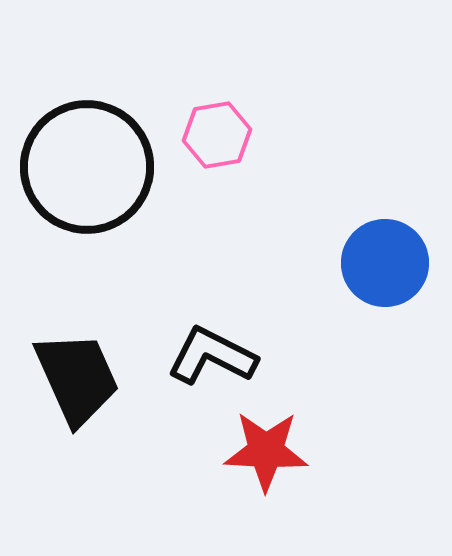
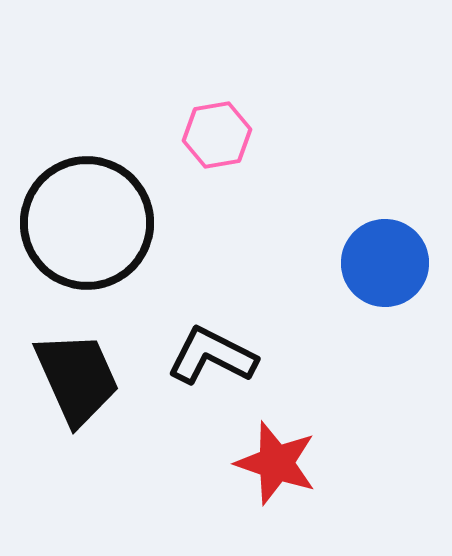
black circle: moved 56 px down
red star: moved 10 px right, 12 px down; rotated 16 degrees clockwise
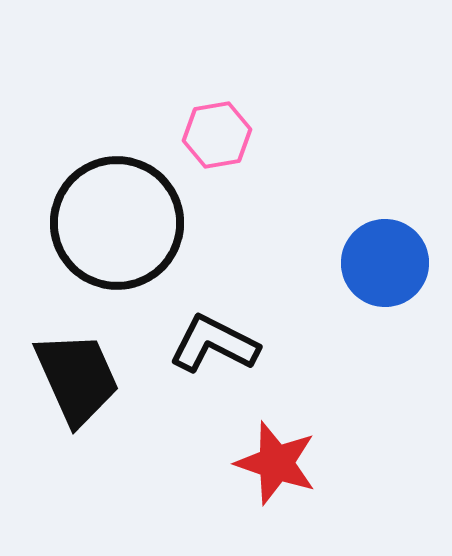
black circle: moved 30 px right
black L-shape: moved 2 px right, 12 px up
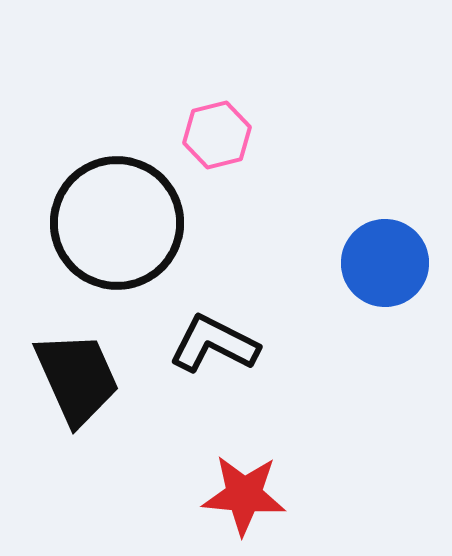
pink hexagon: rotated 4 degrees counterclockwise
red star: moved 32 px left, 32 px down; rotated 14 degrees counterclockwise
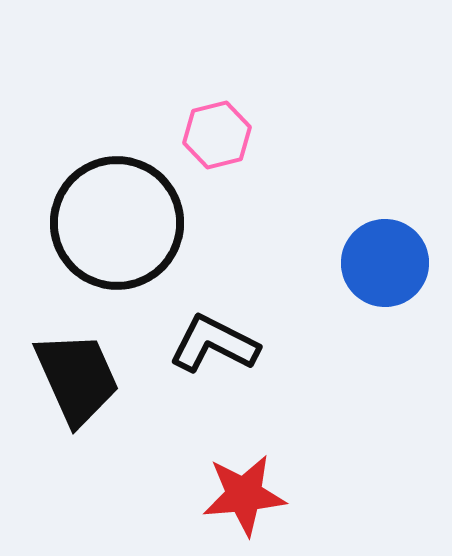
red star: rotated 10 degrees counterclockwise
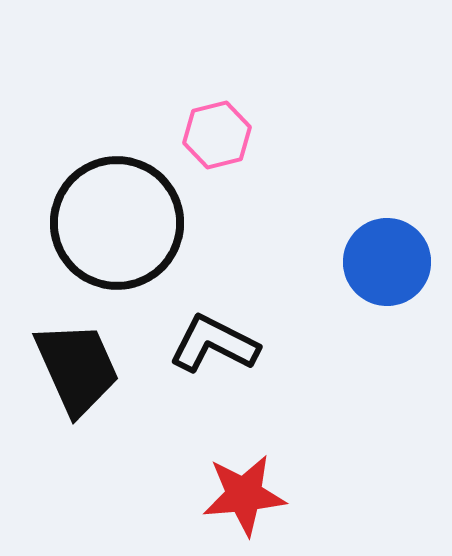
blue circle: moved 2 px right, 1 px up
black trapezoid: moved 10 px up
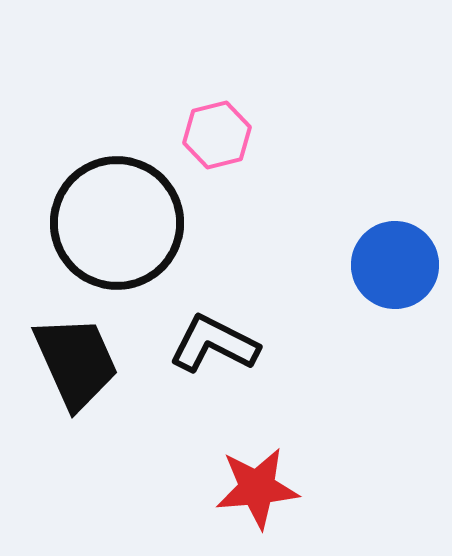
blue circle: moved 8 px right, 3 px down
black trapezoid: moved 1 px left, 6 px up
red star: moved 13 px right, 7 px up
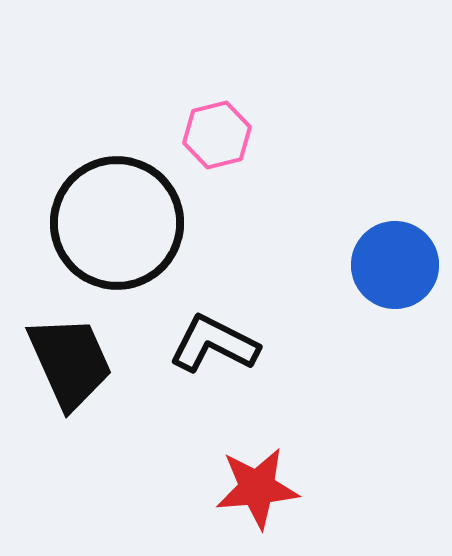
black trapezoid: moved 6 px left
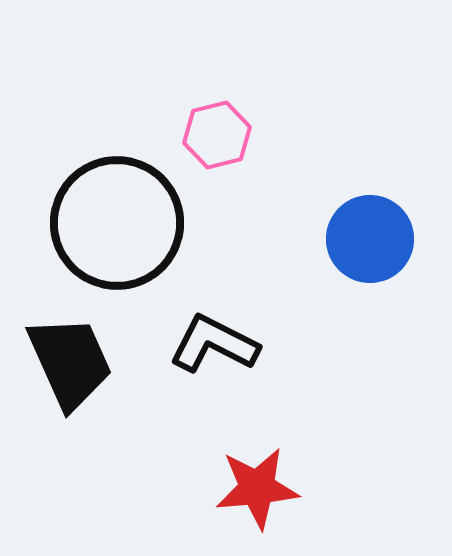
blue circle: moved 25 px left, 26 px up
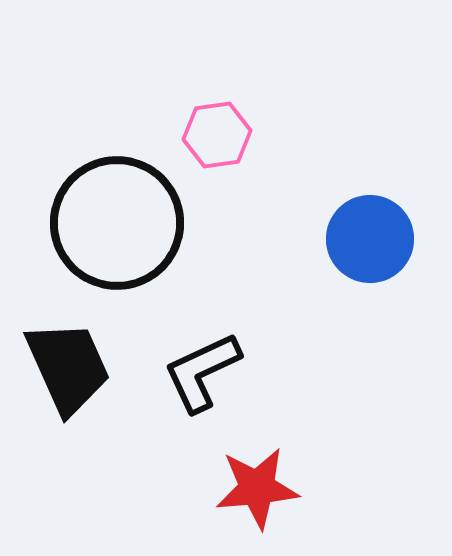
pink hexagon: rotated 6 degrees clockwise
black L-shape: moved 12 px left, 28 px down; rotated 52 degrees counterclockwise
black trapezoid: moved 2 px left, 5 px down
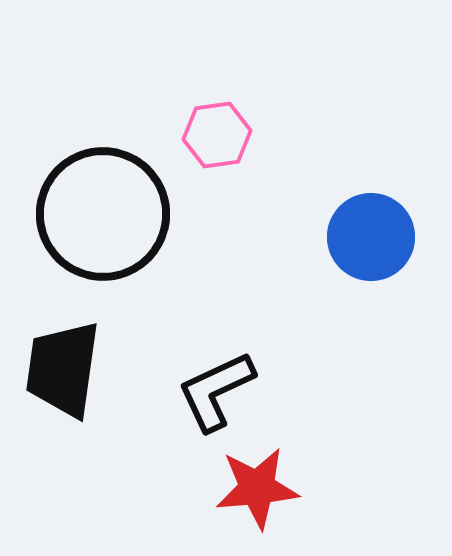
black circle: moved 14 px left, 9 px up
blue circle: moved 1 px right, 2 px up
black trapezoid: moved 5 px left, 2 px down; rotated 148 degrees counterclockwise
black L-shape: moved 14 px right, 19 px down
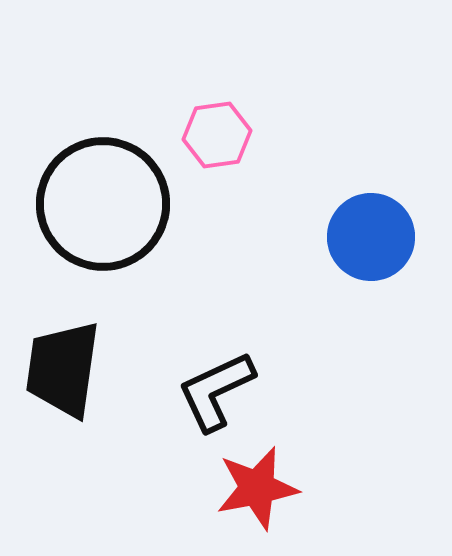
black circle: moved 10 px up
red star: rotated 6 degrees counterclockwise
